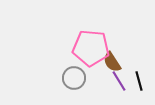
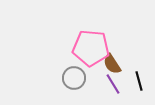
brown semicircle: moved 2 px down
purple line: moved 6 px left, 3 px down
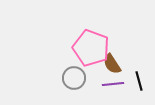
pink pentagon: rotated 15 degrees clockwise
purple line: rotated 65 degrees counterclockwise
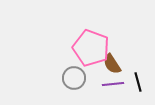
black line: moved 1 px left, 1 px down
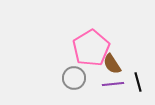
pink pentagon: rotated 21 degrees clockwise
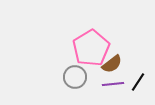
brown semicircle: rotated 95 degrees counterclockwise
gray circle: moved 1 px right, 1 px up
black line: rotated 48 degrees clockwise
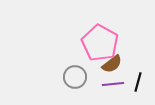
pink pentagon: moved 9 px right, 5 px up; rotated 12 degrees counterclockwise
black line: rotated 18 degrees counterclockwise
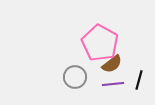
black line: moved 1 px right, 2 px up
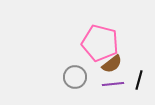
pink pentagon: rotated 15 degrees counterclockwise
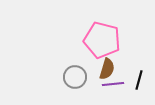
pink pentagon: moved 2 px right, 3 px up
brown semicircle: moved 5 px left, 5 px down; rotated 35 degrees counterclockwise
